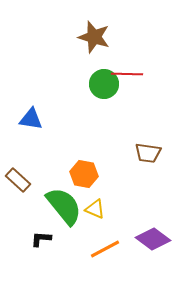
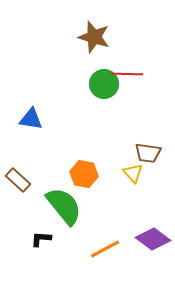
yellow triangle: moved 38 px right, 36 px up; rotated 25 degrees clockwise
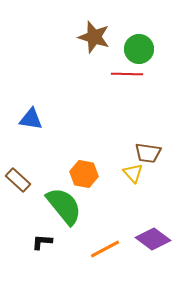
green circle: moved 35 px right, 35 px up
black L-shape: moved 1 px right, 3 px down
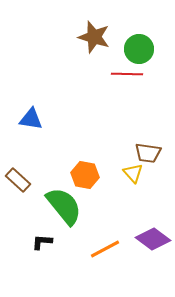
orange hexagon: moved 1 px right, 1 px down
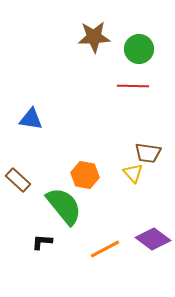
brown star: rotated 20 degrees counterclockwise
red line: moved 6 px right, 12 px down
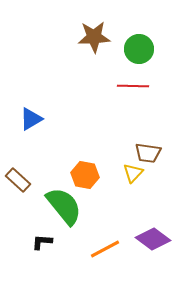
blue triangle: rotated 40 degrees counterclockwise
yellow triangle: rotated 25 degrees clockwise
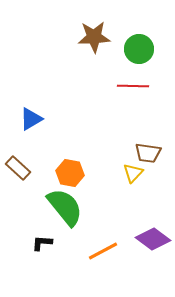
orange hexagon: moved 15 px left, 2 px up
brown rectangle: moved 12 px up
green semicircle: moved 1 px right, 1 px down
black L-shape: moved 1 px down
orange line: moved 2 px left, 2 px down
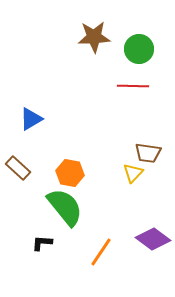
orange line: moved 2 px left, 1 px down; rotated 28 degrees counterclockwise
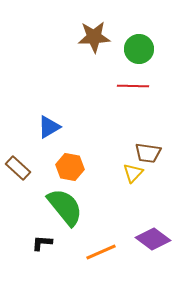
blue triangle: moved 18 px right, 8 px down
orange hexagon: moved 6 px up
orange line: rotated 32 degrees clockwise
